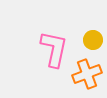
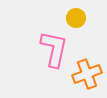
yellow circle: moved 17 px left, 22 px up
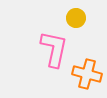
orange cross: rotated 36 degrees clockwise
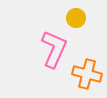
pink L-shape: rotated 12 degrees clockwise
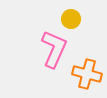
yellow circle: moved 5 px left, 1 px down
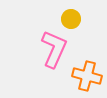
orange cross: moved 2 px down
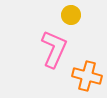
yellow circle: moved 4 px up
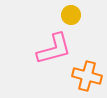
pink L-shape: rotated 51 degrees clockwise
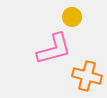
yellow circle: moved 1 px right, 2 px down
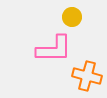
pink L-shape: rotated 15 degrees clockwise
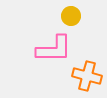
yellow circle: moved 1 px left, 1 px up
